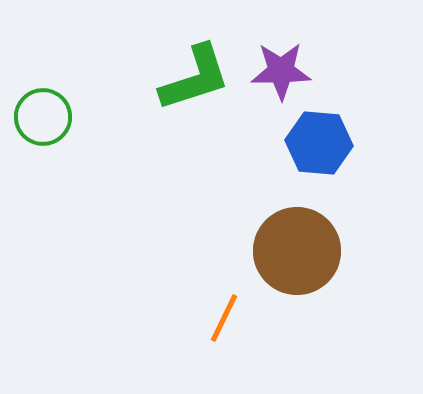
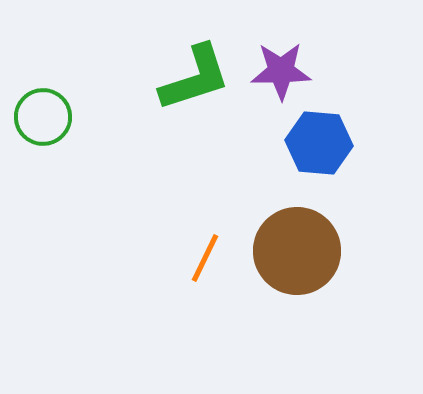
orange line: moved 19 px left, 60 px up
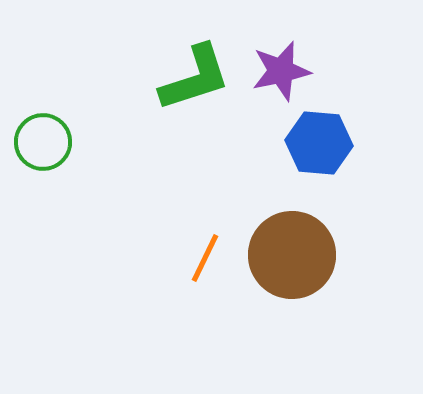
purple star: rotated 12 degrees counterclockwise
green circle: moved 25 px down
brown circle: moved 5 px left, 4 px down
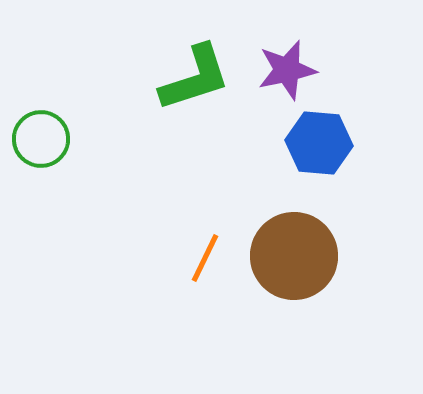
purple star: moved 6 px right, 1 px up
green circle: moved 2 px left, 3 px up
brown circle: moved 2 px right, 1 px down
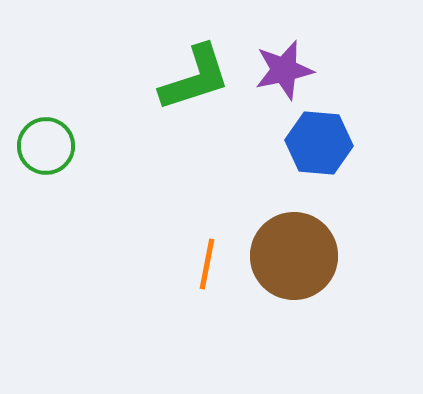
purple star: moved 3 px left
green circle: moved 5 px right, 7 px down
orange line: moved 2 px right, 6 px down; rotated 15 degrees counterclockwise
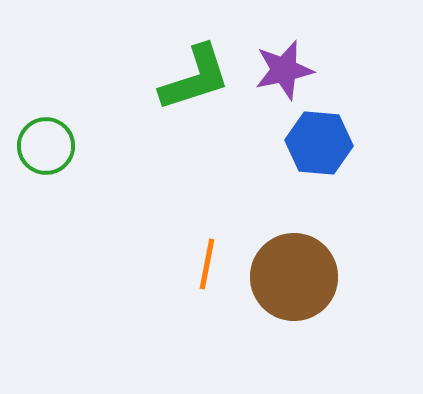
brown circle: moved 21 px down
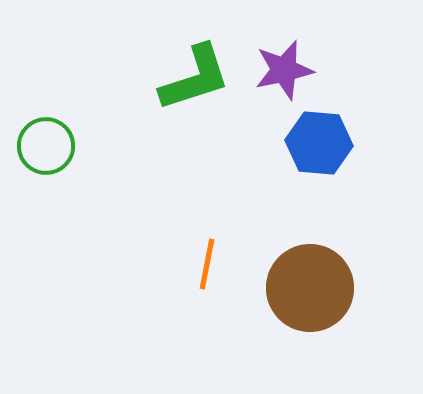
brown circle: moved 16 px right, 11 px down
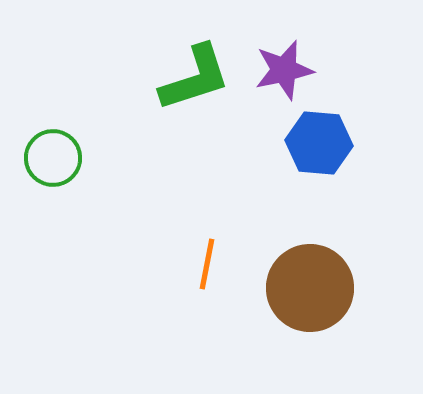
green circle: moved 7 px right, 12 px down
